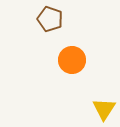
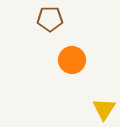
brown pentagon: rotated 20 degrees counterclockwise
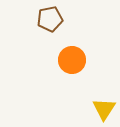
brown pentagon: rotated 10 degrees counterclockwise
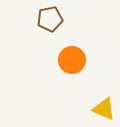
yellow triangle: rotated 40 degrees counterclockwise
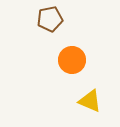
yellow triangle: moved 14 px left, 8 px up
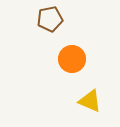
orange circle: moved 1 px up
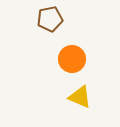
yellow triangle: moved 10 px left, 4 px up
